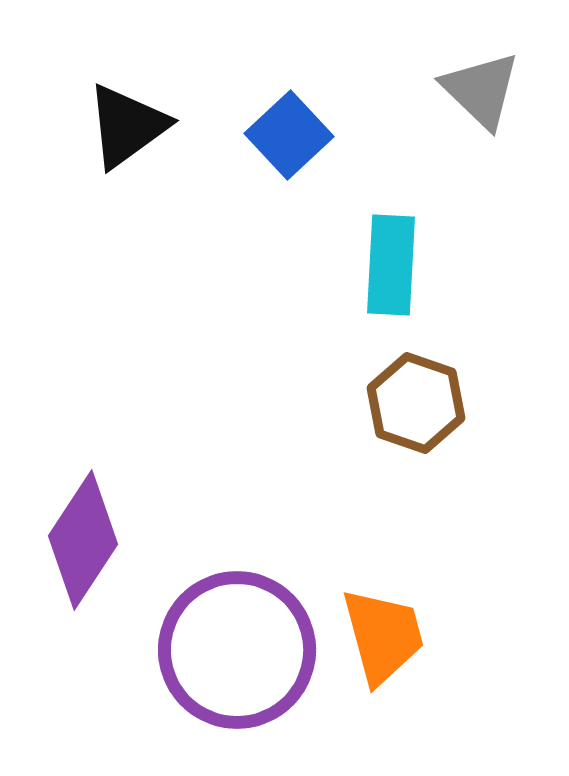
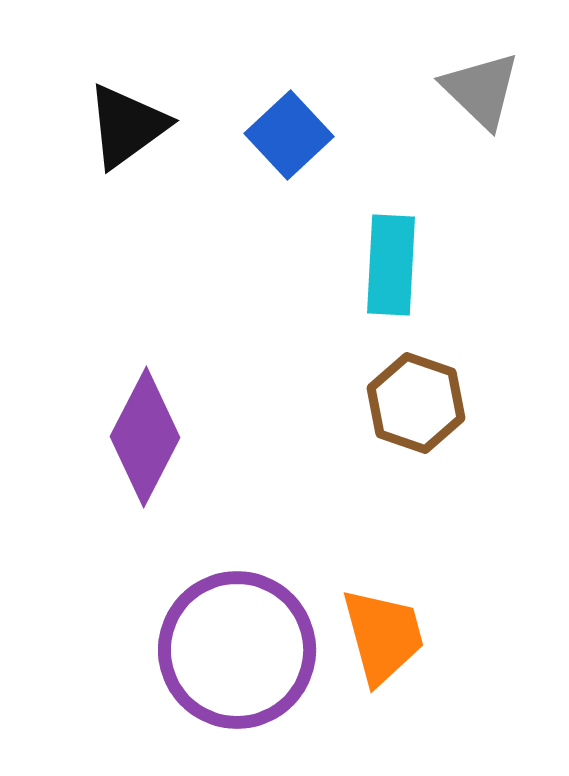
purple diamond: moved 62 px right, 103 px up; rotated 6 degrees counterclockwise
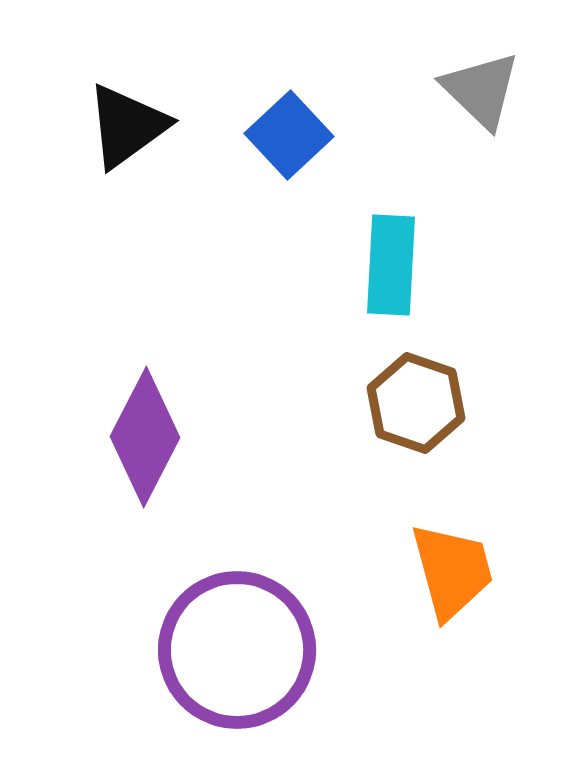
orange trapezoid: moved 69 px right, 65 px up
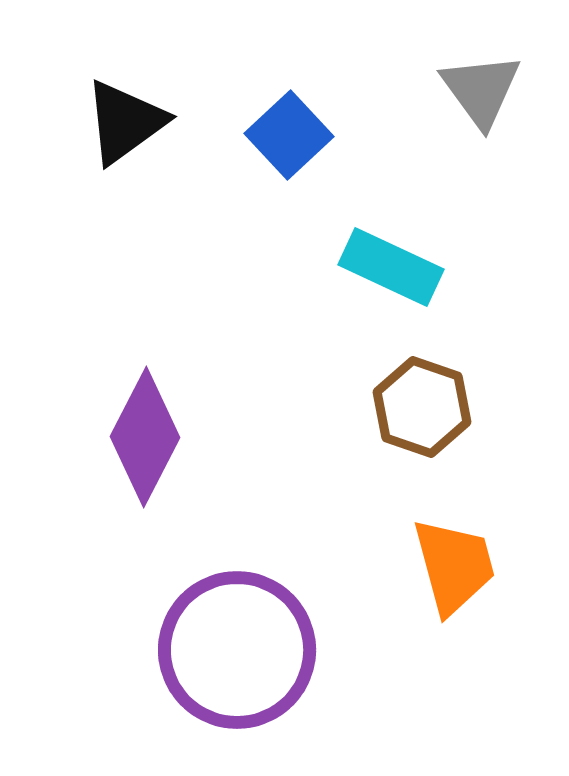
gray triangle: rotated 10 degrees clockwise
black triangle: moved 2 px left, 4 px up
cyan rectangle: moved 2 px down; rotated 68 degrees counterclockwise
brown hexagon: moved 6 px right, 4 px down
orange trapezoid: moved 2 px right, 5 px up
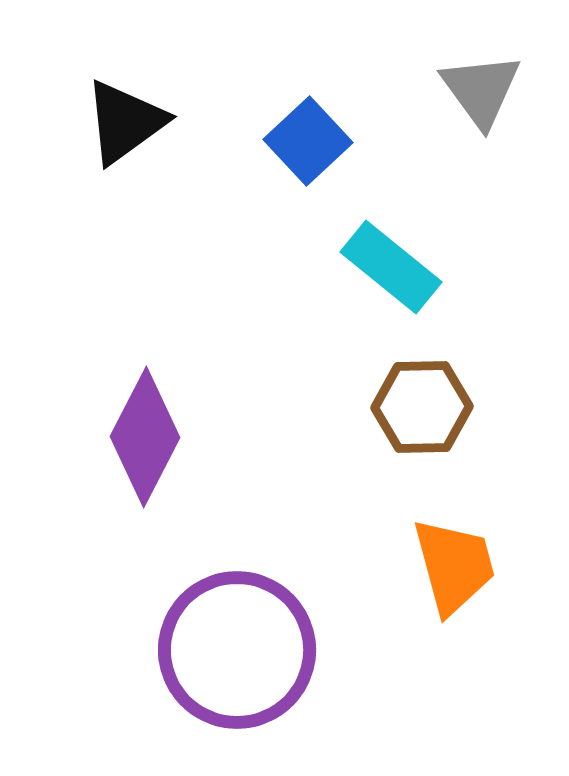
blue square: moved 19 px right, 6 px down
cyan rectangle: rotated 14 degrees clockwise
brown hexagon: rotated 20 degrees counterclockwise
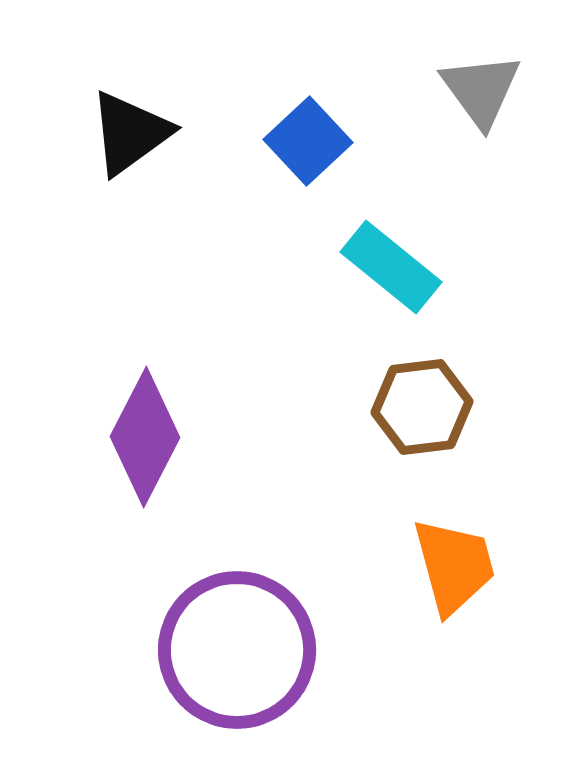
black triangle: moved 5 px right, 11 px down
brown hexagon: rotated 6 degrees counterclockwise
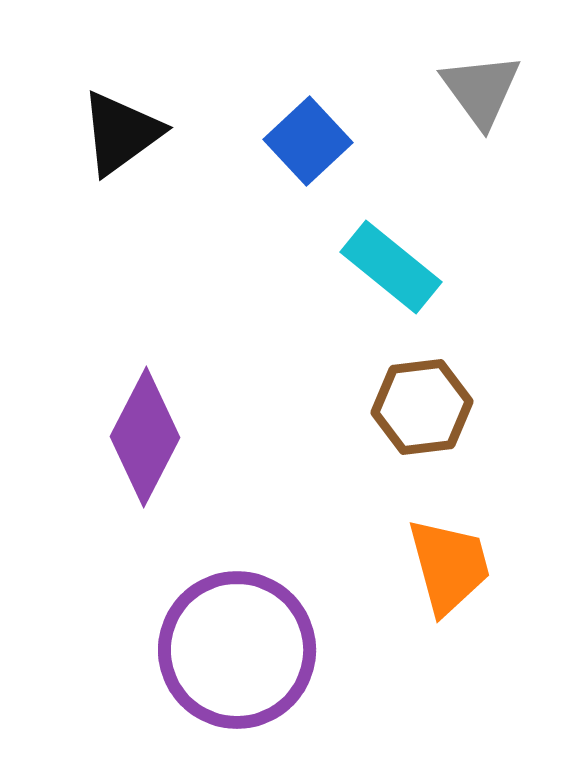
black triangle: moved 9 px left
orange trapezoid: moved 5 px left
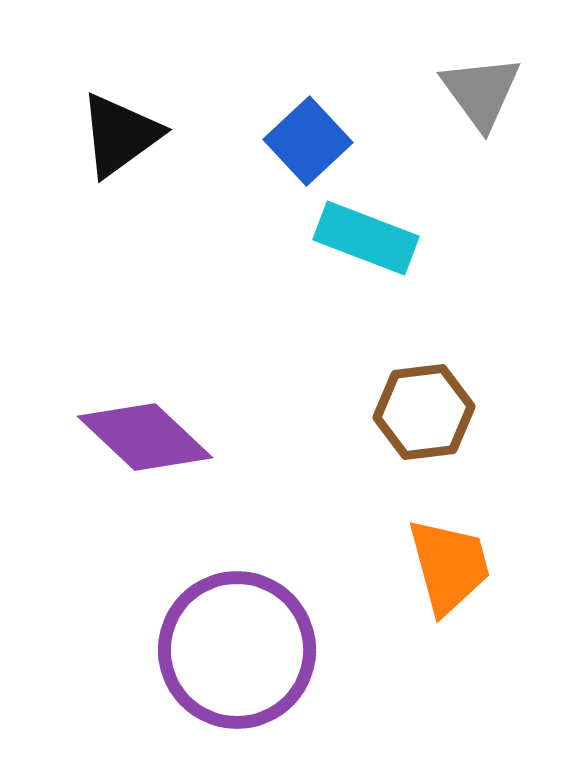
gray triangle: moved 2 px down
black triangle: moved 1 px left, 2 px down
cyan rectangle: moved 25 px left, 29 px up; rotated 18 degrees counterclockwise
brown hexagon: moved 2 px right, 5 px down
purple diamond: rotated 74 degrees counterclockwise
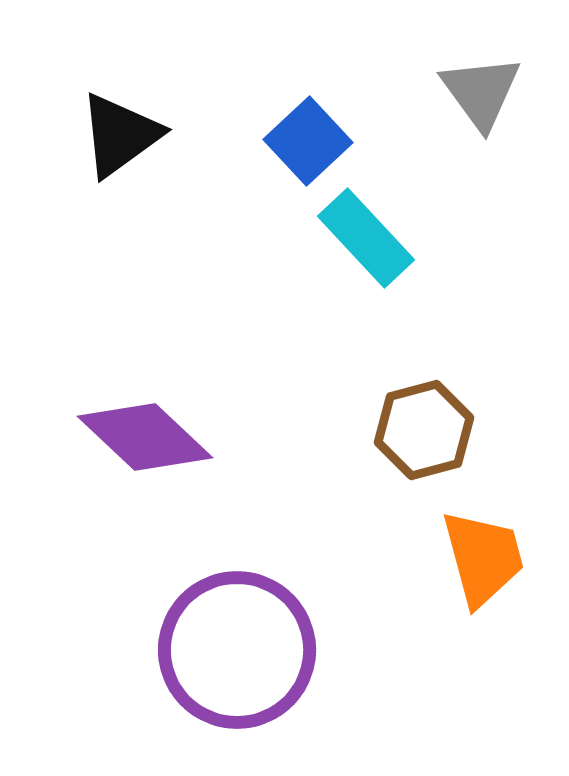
cyan rectangle: rotated 26 degrees clockwise
brown hexagon: moved 18 px down; rotated 8 degrees counterclockwise
orange trapezoid: moved 34 px right, 8 px up
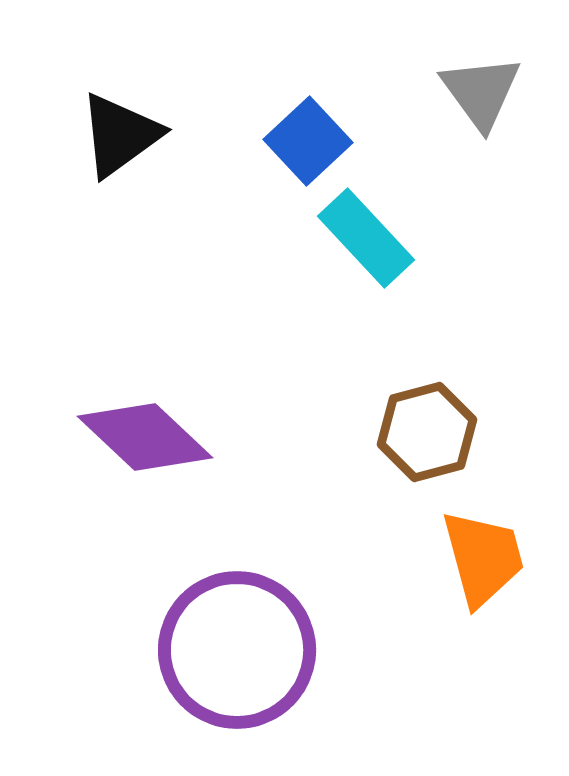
brown hexagon: moved 3 px right, 2 px down
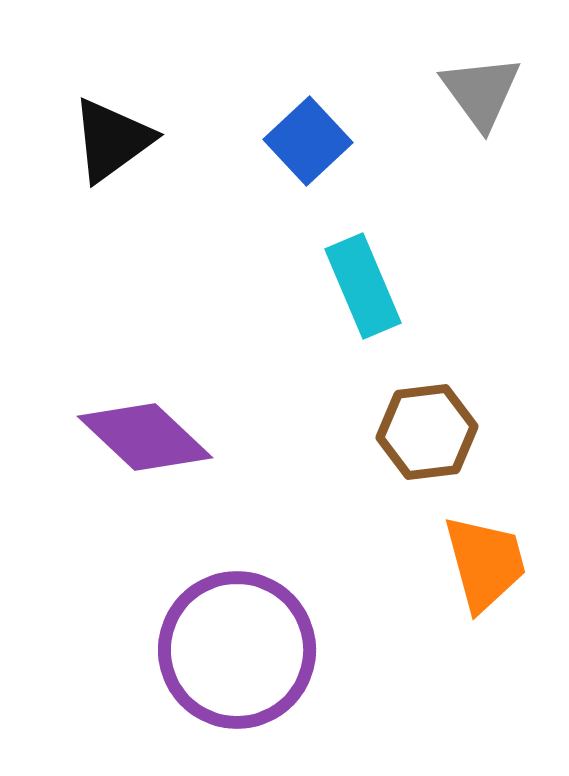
black triangle: moved 8 px left, 5 px down
cyan rectangle: moved 3 px left, 48 px down; rotated 20 degrees clockwise
brown hexagon: rotated 8 degrees clockwise
orange trapezoid: moved 2 px right, 5 px down
